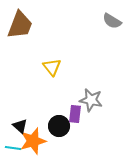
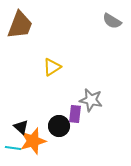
yellow triangle: rotated 36 degrees clockwise
black triangle: moved 1 px right, 1 px down
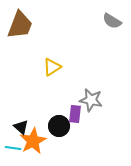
orange star: rotated 12 degrees counterclockwise
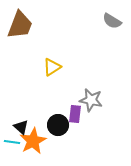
black circle: moved 1 px left, 1 px up
cyan line: moved 1 px left, 6 px up
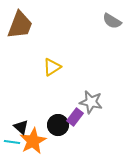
gray star: moved 2 px down
purple rectangle: moved 3 px down; rotated 30 degrees clockwise
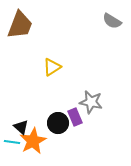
purple rectangle: rotated 60 degrees counterclockwise
black circle: moved 2 px up
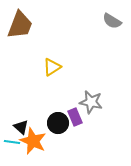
orange star: rotated 20 degrees counterclockwise
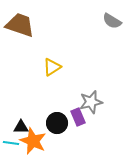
brown trapezoid: rotated 92 degrees counterclockwise
gray star: rotated 25 degrees counterclockwise
purple rectangle: moved 3 px right
black circle: moved 1 px left
black triangle: rotated 42 degrees counterclockwise
cyan line: moved 1 px left, 1 px down
